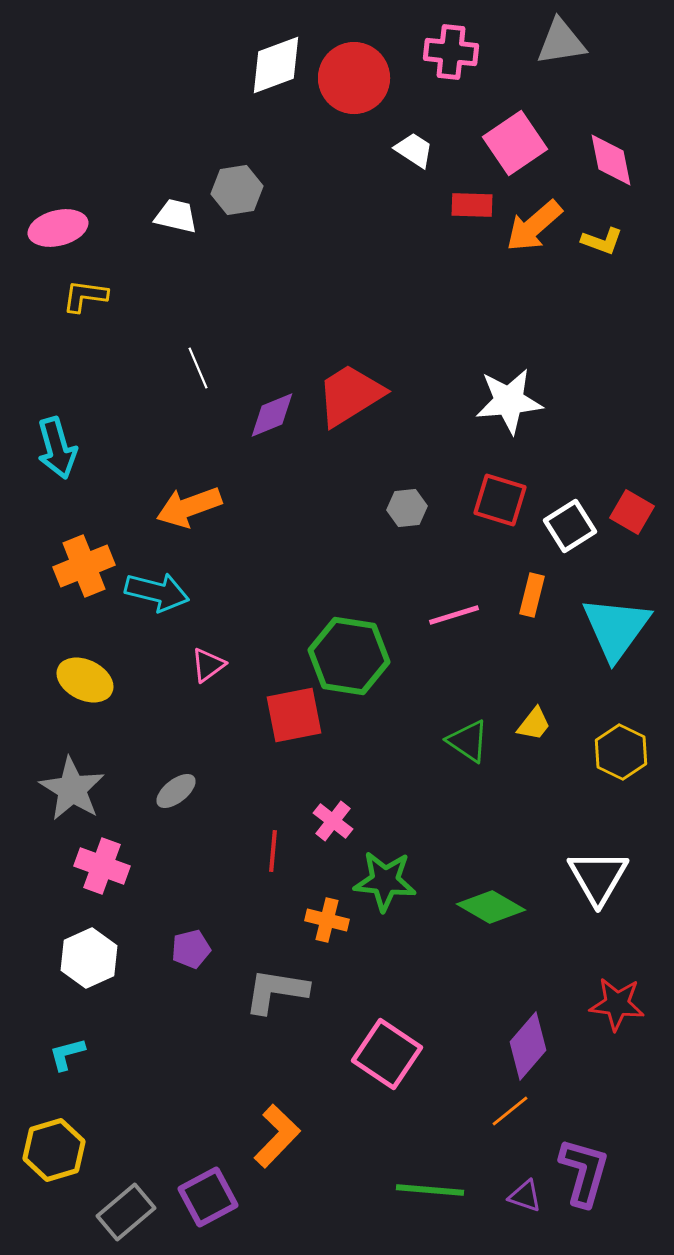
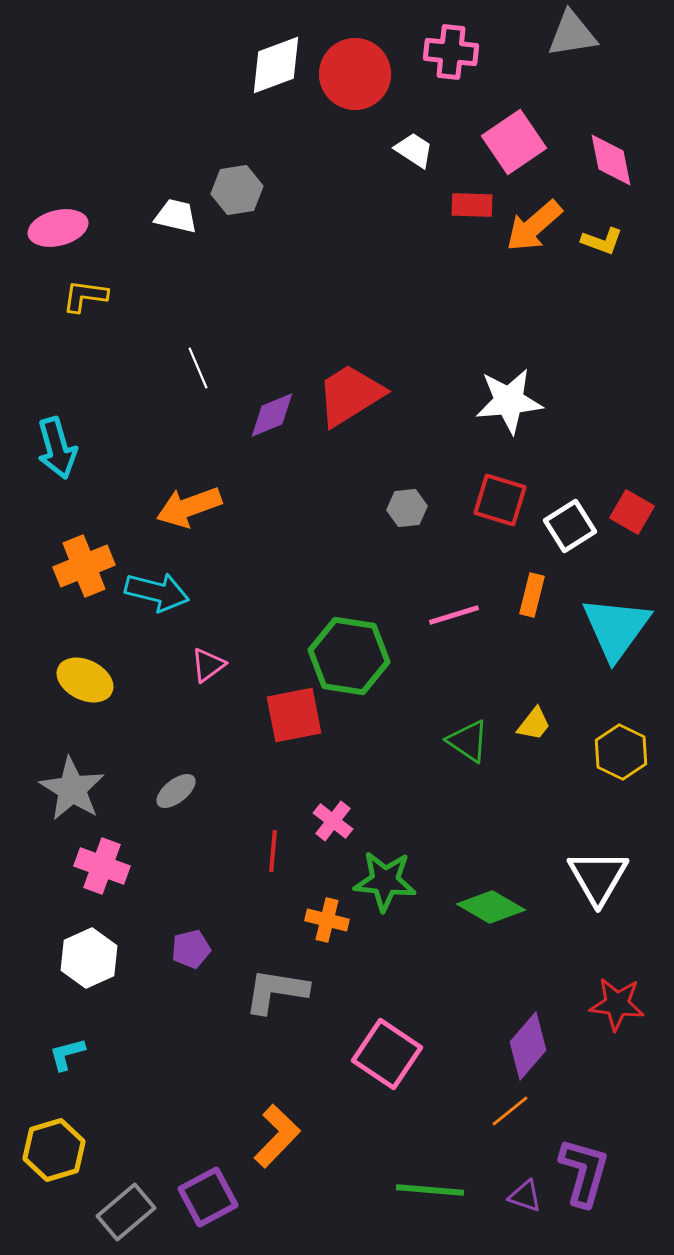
gray triangle at (561, 42): moved 11 px right, 8 px up
red circle at (354, 78): moved 1 px right, 4 px up
pink square at (515, 143): moved 1 px left, 1 px up
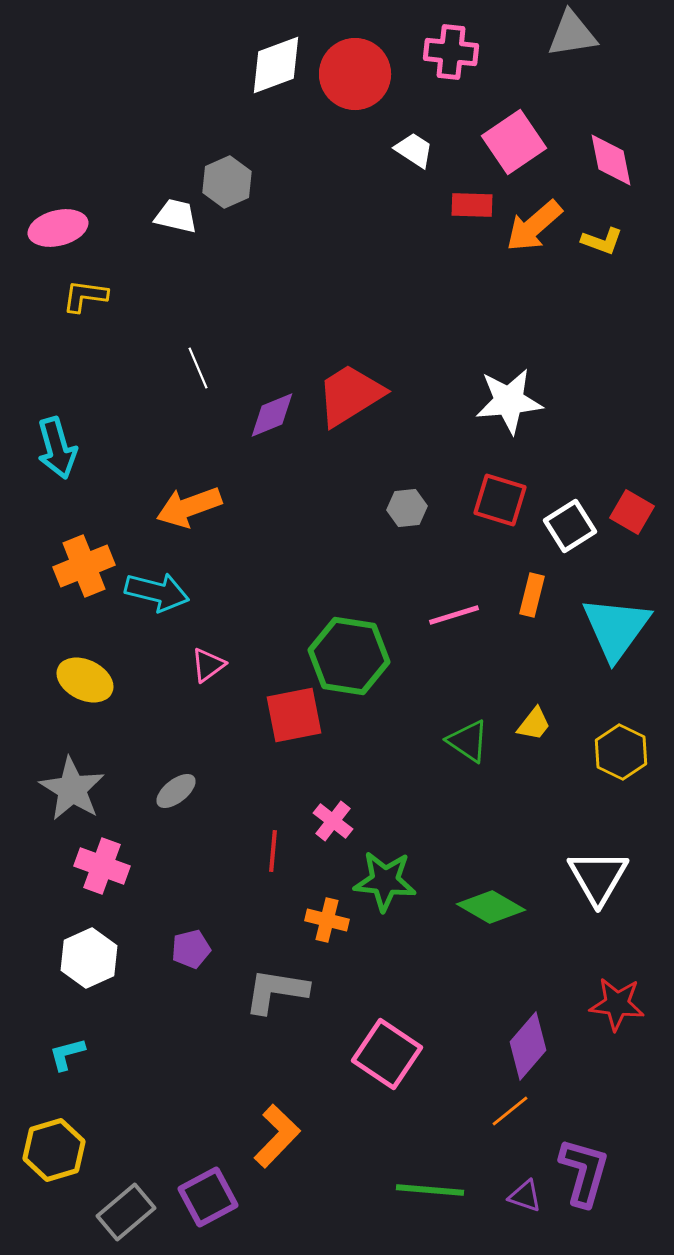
gray hexagon at (237, 190): moved 10 px left, 8 px up; rotated 15 degrees counterclockwise
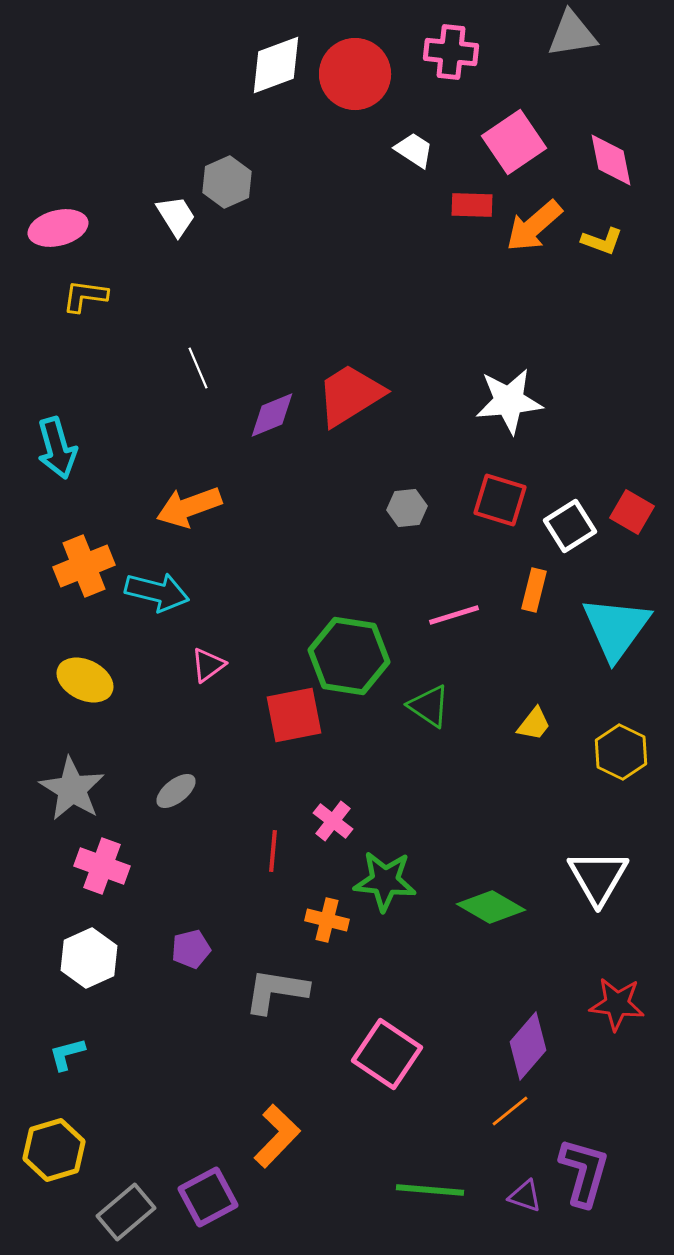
white trapezoid at (176, 216): rotated 45 degrees clockwise
orange rectangle at (532, 595): moved 2 px right, 5 px up
green triangle at (468, 741): moved 39 px left, 35 px up
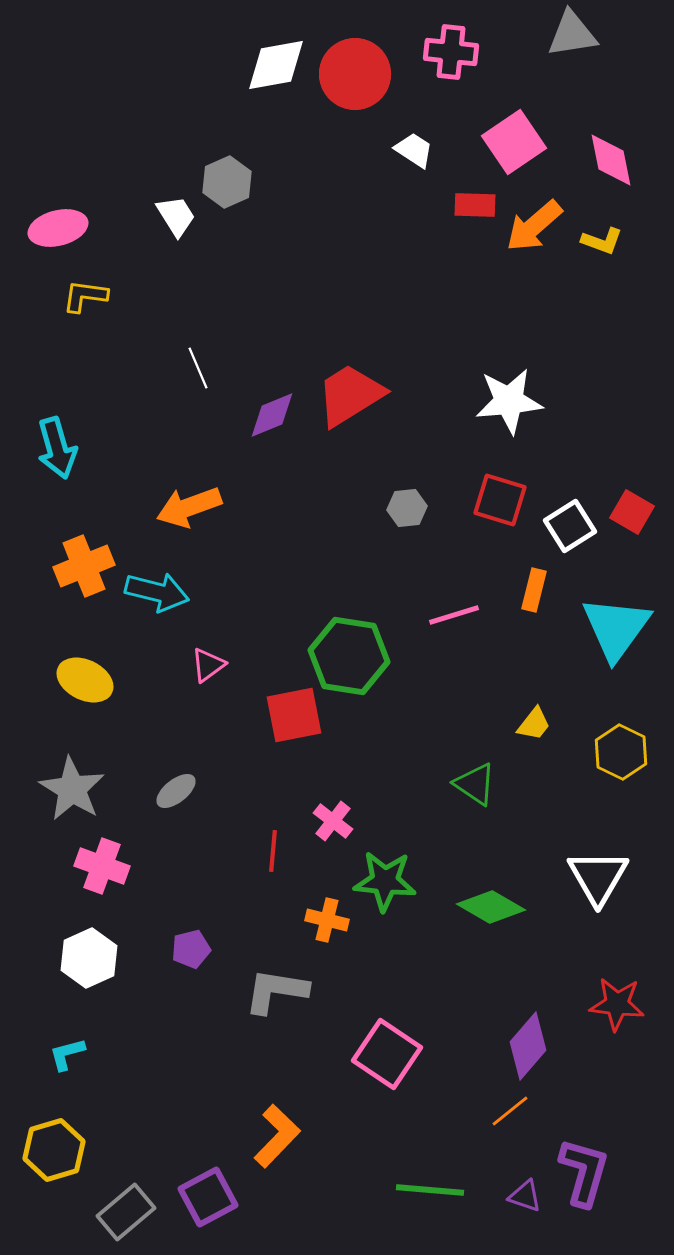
white diamond at (276, 65): rotated 10 degrees clockwise
red rectangle at (472, 205): moved 3 px right
green triangle at (429, 706): moved 46 px right, 78 px down
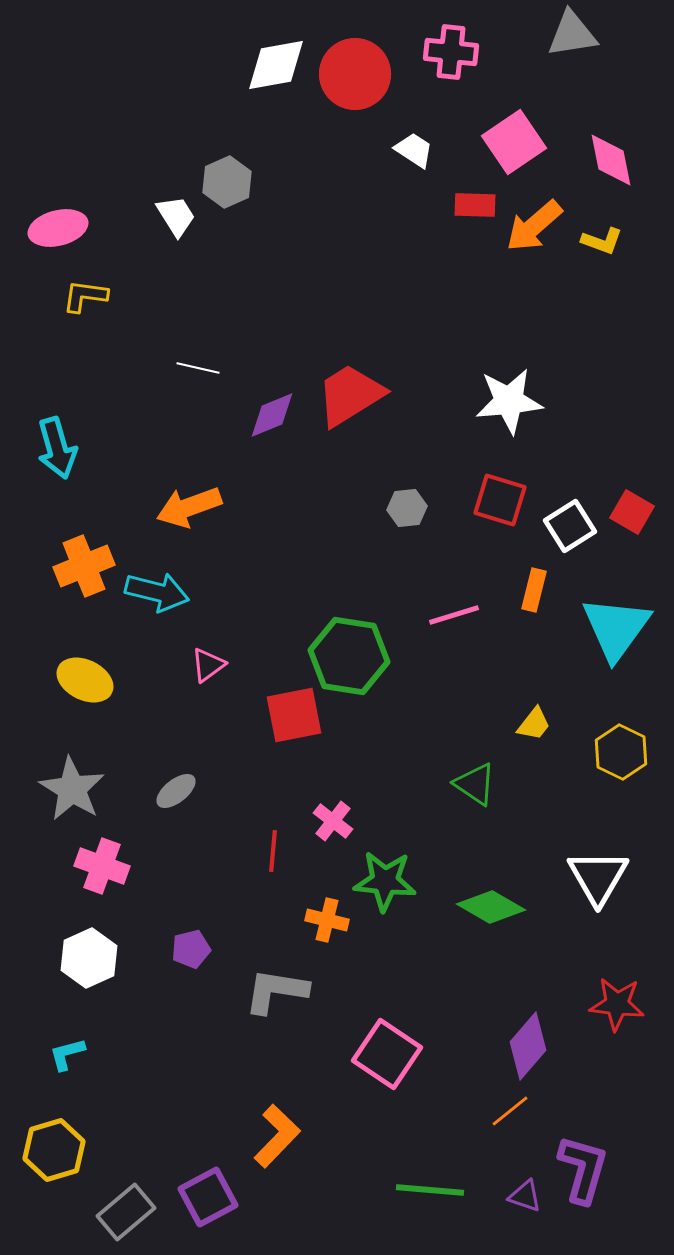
white line at (198, 368): rotated 54 degrees counterclockwise
purple L-shape at (584, 1172): moved 1 px left, 3 px up
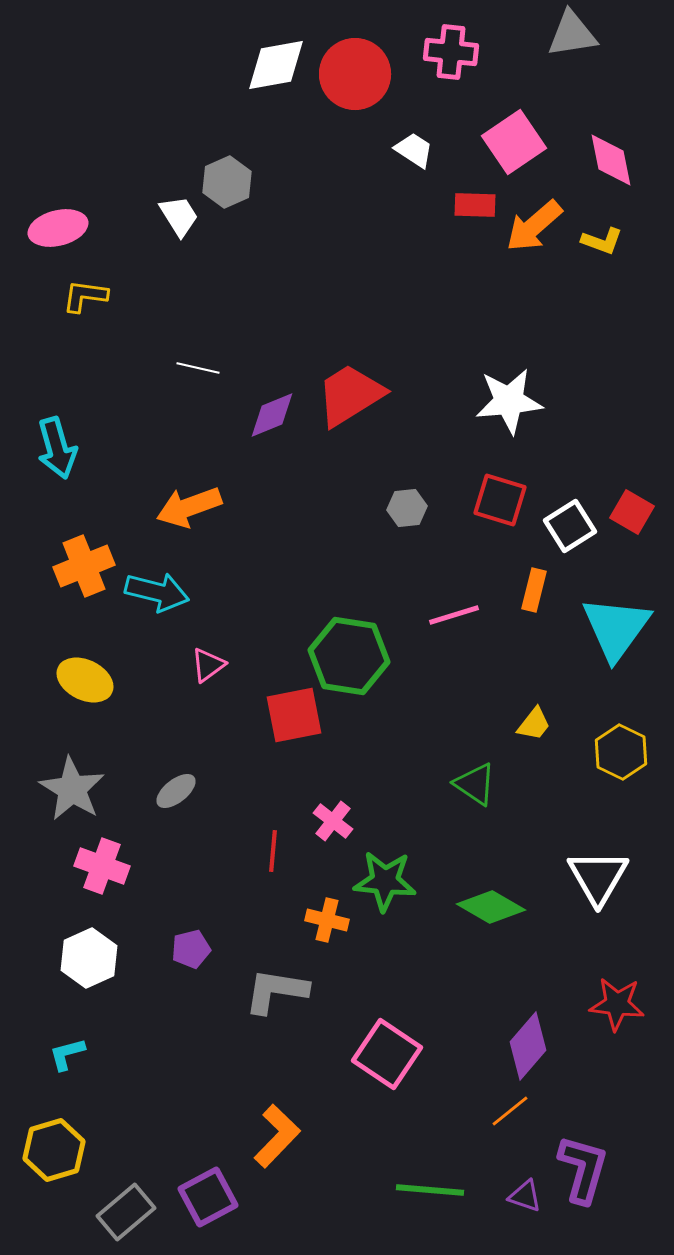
white trapezoid at (176, 216): moved 3 px right
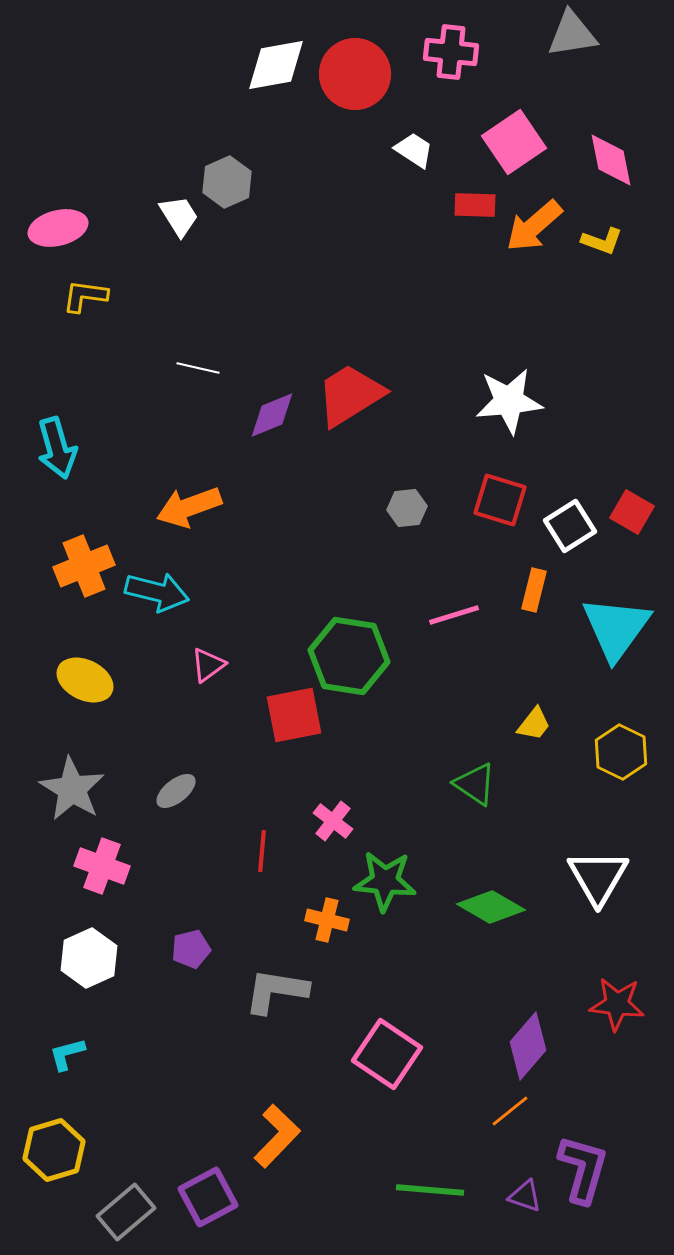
red line at (273, 851): moved 11 px left
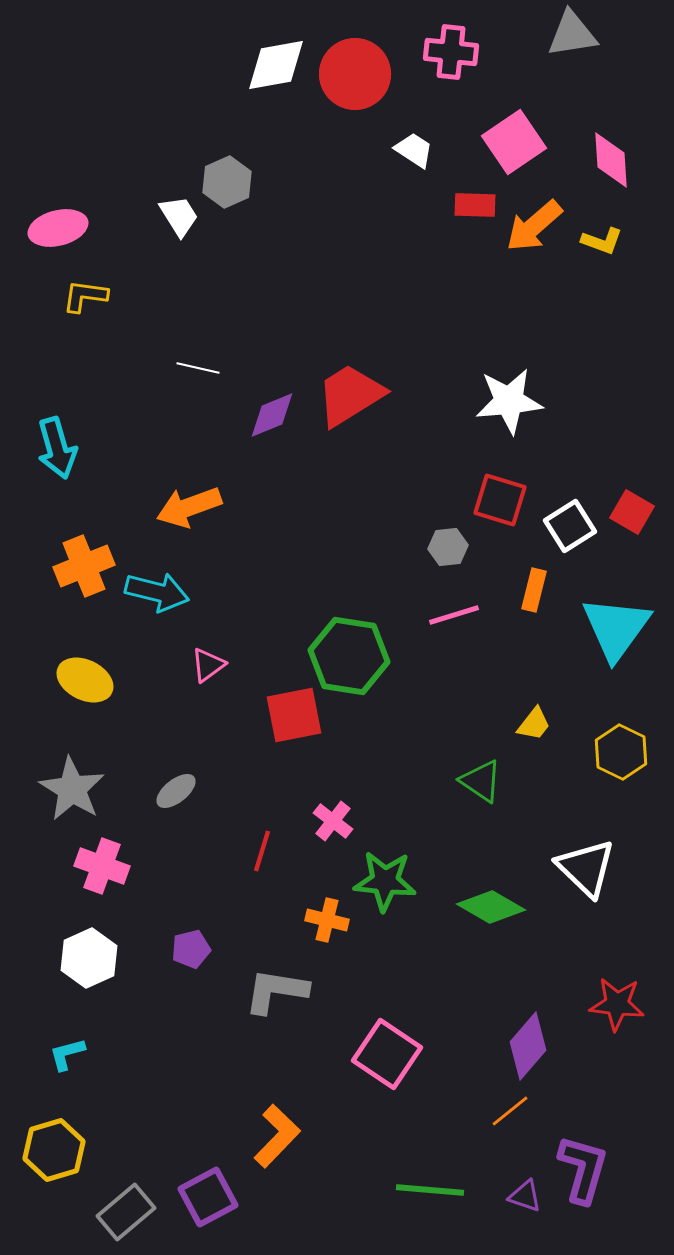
pink diamond at (611, 160): rotated 8 degrees clockwise
gray hexagon at (407, 508): moved 41 px right, 39 px down
green triangle at (475, 784): moved 6 px right, 3 px up
red line at (262, 851): rotated 12 degrees clockwise
white triangle at (598, 877): moved 12 px left, 9 px up; rotated 16 degrees counterclockwise
